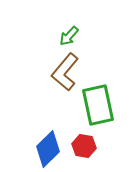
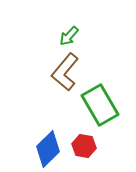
green rectangle: moved 2 px right; rotated 18 degrees counterclockwise
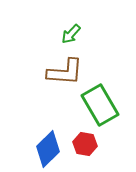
green arrow: moved 2 px right, 2 px up
brown L-shape: rotated 126 degrees counterclockwise
red hexagon: moved 1 px right, 2 px up
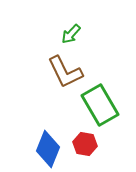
brown L-shape: rotated 60 degrees clockwise
blue diamond: rotated 24 degrees counterclockwise
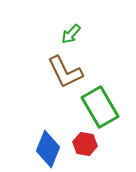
green rectangle: moved 2 px down
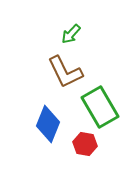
blue diamond: moved 25 px up
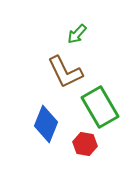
green arrow: moved 6 px right
blue diamond: moved 2 px left
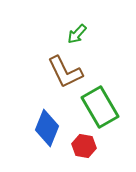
blue diamond: moved 1 px right, 4 px down
red hexagon: moved 1 px left, 2 px down
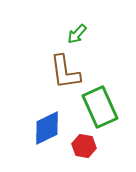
brown L-shape: rotated 18 degrees clockwise
green rectangle: rotated 6 degrees clockwise
blue diamond: rotated 42 degrees clockwise
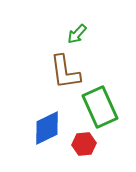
red hexagon: moved 2 px up; rotated 15 degrees counterclockwise
